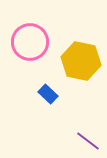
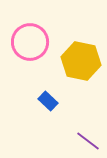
blue rectangle: moved 7 px down
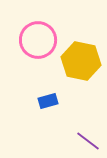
pink circle: moved 8 px right, 2 px up
blue rectangle: rotated 60 degrees counterclockwise
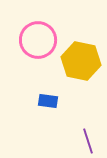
blue rectangle: rotated 24 degrees clockwise
purple line: rotated 35 degrees clockwise
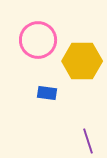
yellow hexagon: moved 1 px right; rotated 12 degrees counterclockwise
blue rectangle: moved 1 px left, 8 px up
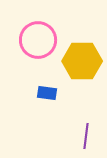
purple line: moved 2 px left, 5 px up; rotated 25 degrees clockwise
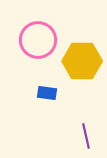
purple line: rotated 20 degrees counterclockwise
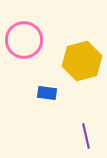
pink circle: moved 14 px left
yellow hexagon: rotated 15 degrees counterclockwise
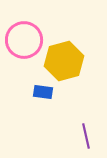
yellow hexagon: moved 18 px left
blue rectangle: moved 4 px left, 1 px up
